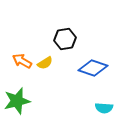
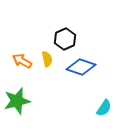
black hexagon: rotated 15 degrees counterclockwise
yellow semicircle: moved 2 px right, 4 px up; rotated 70 degrees counterclockwise
blue diamond: moved 12 px left, 1 px up
cyan semicircle: rotated 60 degrees counterclockwise
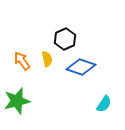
orange arrow: rotated 24 degrees clockwise
cyan semicircle: moved 4 px up
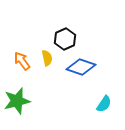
yellow semicircle: moved 1 px up
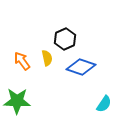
green star: rotated 16 degrees clockwise
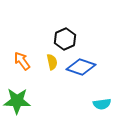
yellow semicircle: moved 5 px right, 4 px down
cyan semicircle: moved 2 px left; rotated 48 degrees clockwise
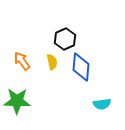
blue diamond: rotated 76 degrees clockwise
